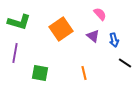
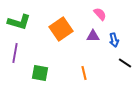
purple triangle: rotated 40 degrees counterclockwise
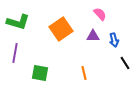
green L-shape: moved 1 px left
black line: rotated 24 degrees clockwise
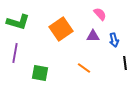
black line: rotated 24 degrees clockwise
orange line: moved 5 px up; rotated 40 degrees counterclockwise
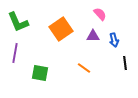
green L-shape: rotated 50 degrees clockwise
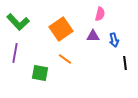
pink semicircle: rotated 56 degrees clockwise
green L-shape: rotated 20 degrees counterclockwise
orange line: moved 19 px left, 9 px up
